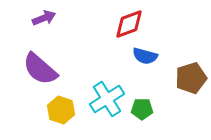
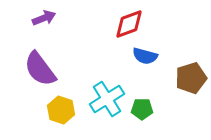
purple semicircle: rotated 12 degrees clockwise
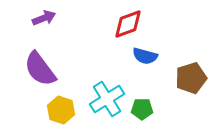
red diamond: moved 1 px left
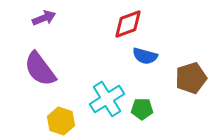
yellow hexagon: moved 11 px down
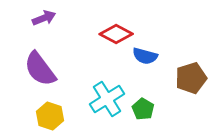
red diamond: moved 12 px left, 10 px down; rotated 48 degrees clockwise
green pentagon: moved 1 px right; rotated 30 degrees clockwise
yellow hexagon: moved 11 px left, 5 px up
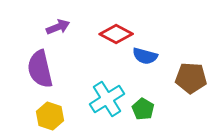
purple arrow: moved 14 px right, 9 px down
purple semicircle: rotated 24 degrees clockwise
brown pentagon: rotated 20 degrees clockwise
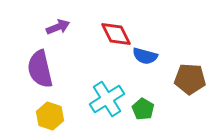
red diamond: rotated 36 degrees clockwise
brown pentagon: moved 1 px left, 1 px down
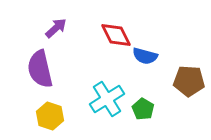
purple arrow: moved 2 px left, 1 px down; rotated 20 degrees counterclockwise
red diamond: moved 1 px down
brown pentagon: moved 1 px left, 2 px down
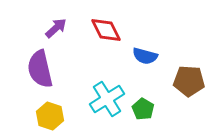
red diamond: moved 10 px left, 5 px up
